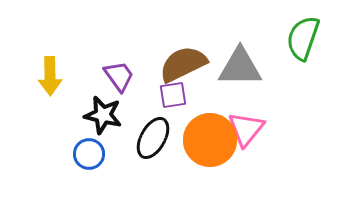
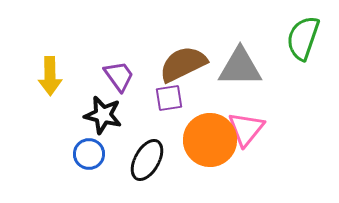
purple square: moved 4 px left, 3 px down
black ellipse: moved 6 px left, 22 px down
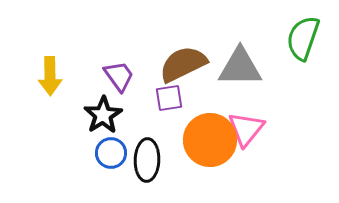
black star: rotated 27 degrees clockwise
blue circle: moved 22 px right, 1 px up
black ellipse: rotated 27 degrees counterclockwise
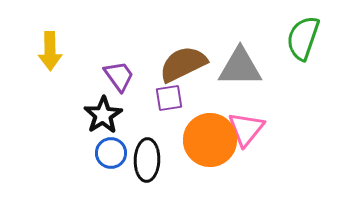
yellow arrow: moved 25 px up
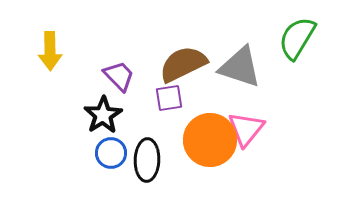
green semicircle: moved 6 px left; rotated 12 degrees clockwise
gray triangle: rotated 18 degrees clockwise
purple trapezoid: rotated 8 degrees counterclockwise
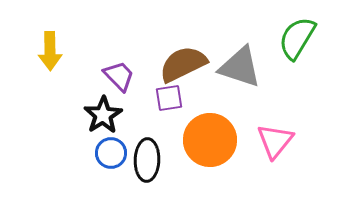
pink triangle: moved 29 px right, 12 px down
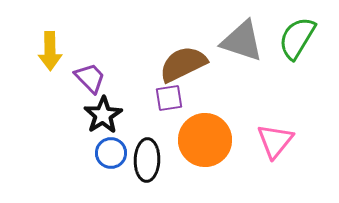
gray triangle: moved 2 px right, 26 px up
purple trapezoid: moved 29 px left, 2 px down
orange circle: moved 5 px left
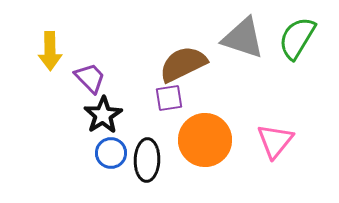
gray triangle: moved 1 px right, 3 px up
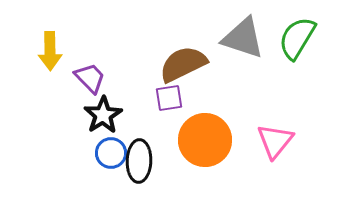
black ellipse: moved 8 px left, 1 px down
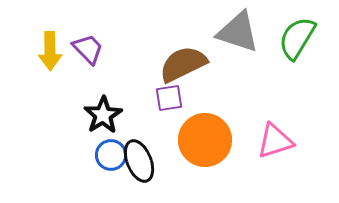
gray triangle: moved 5 px left, 6 px up
purple trapezoid: moved 2 px left, 29 px up
pink triangle: rotated 33 degrees clockwise
blue circle: moved 2 px down
black ellipse: rotated 24 degrees counterclockwise
